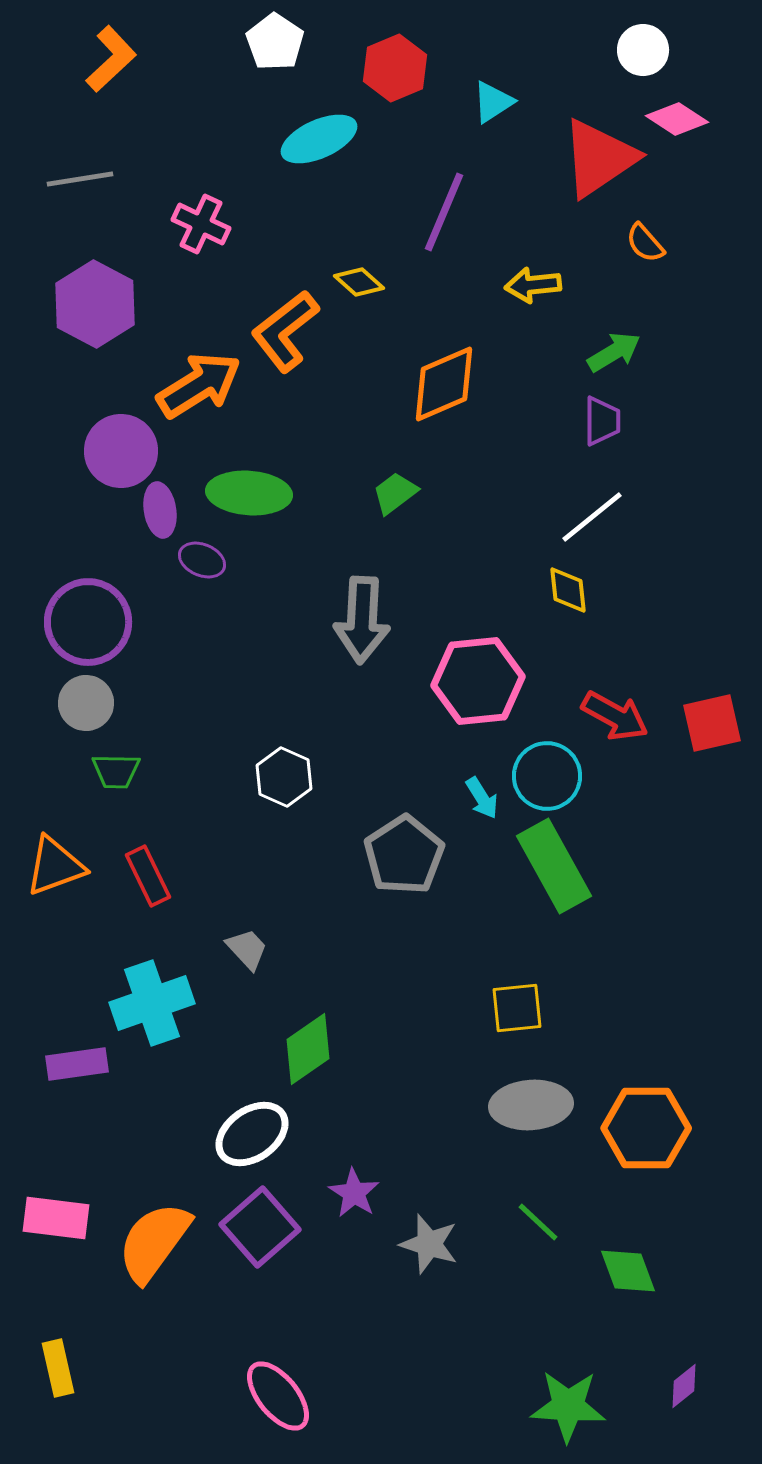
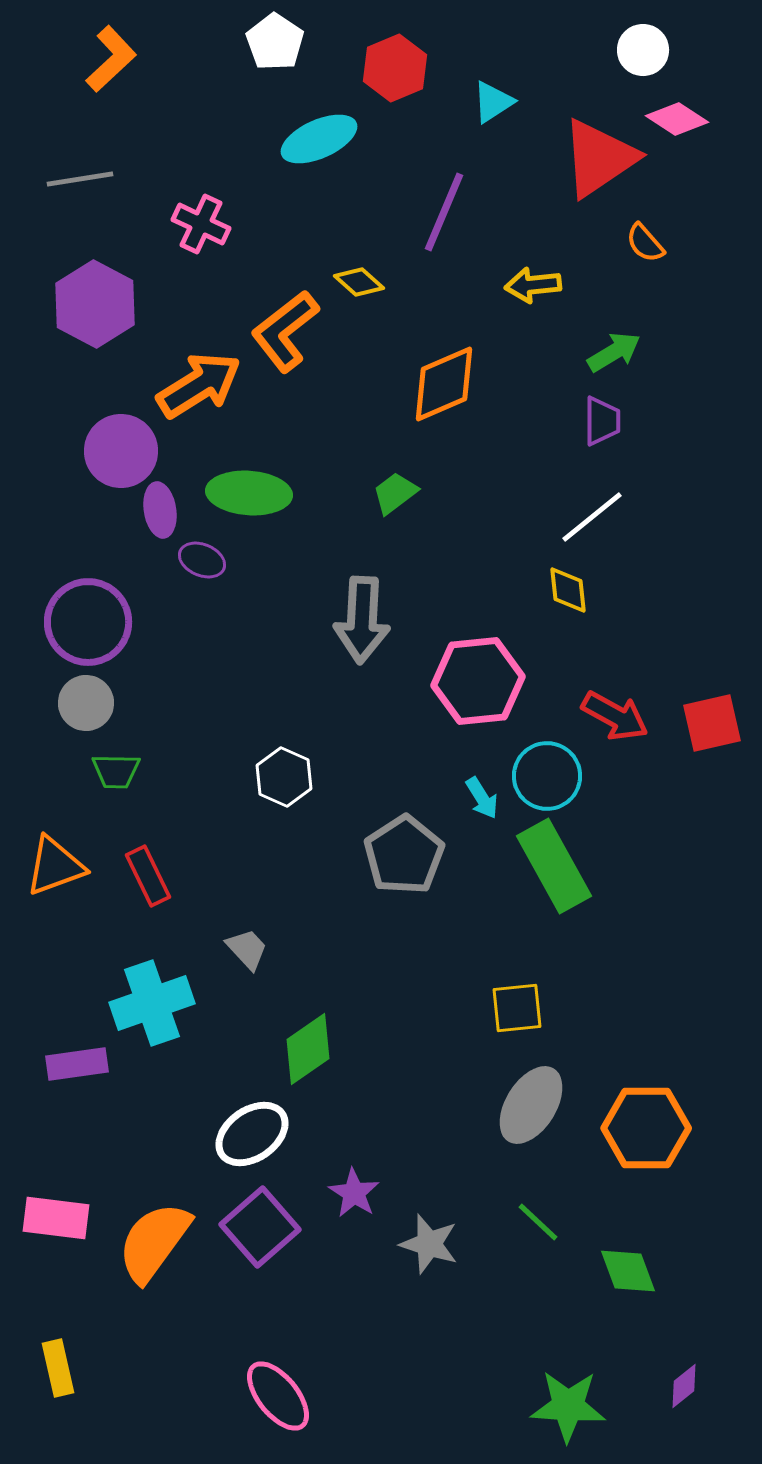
gray ellipse at (531, 1105): rotated 54 degrees counterclockwise
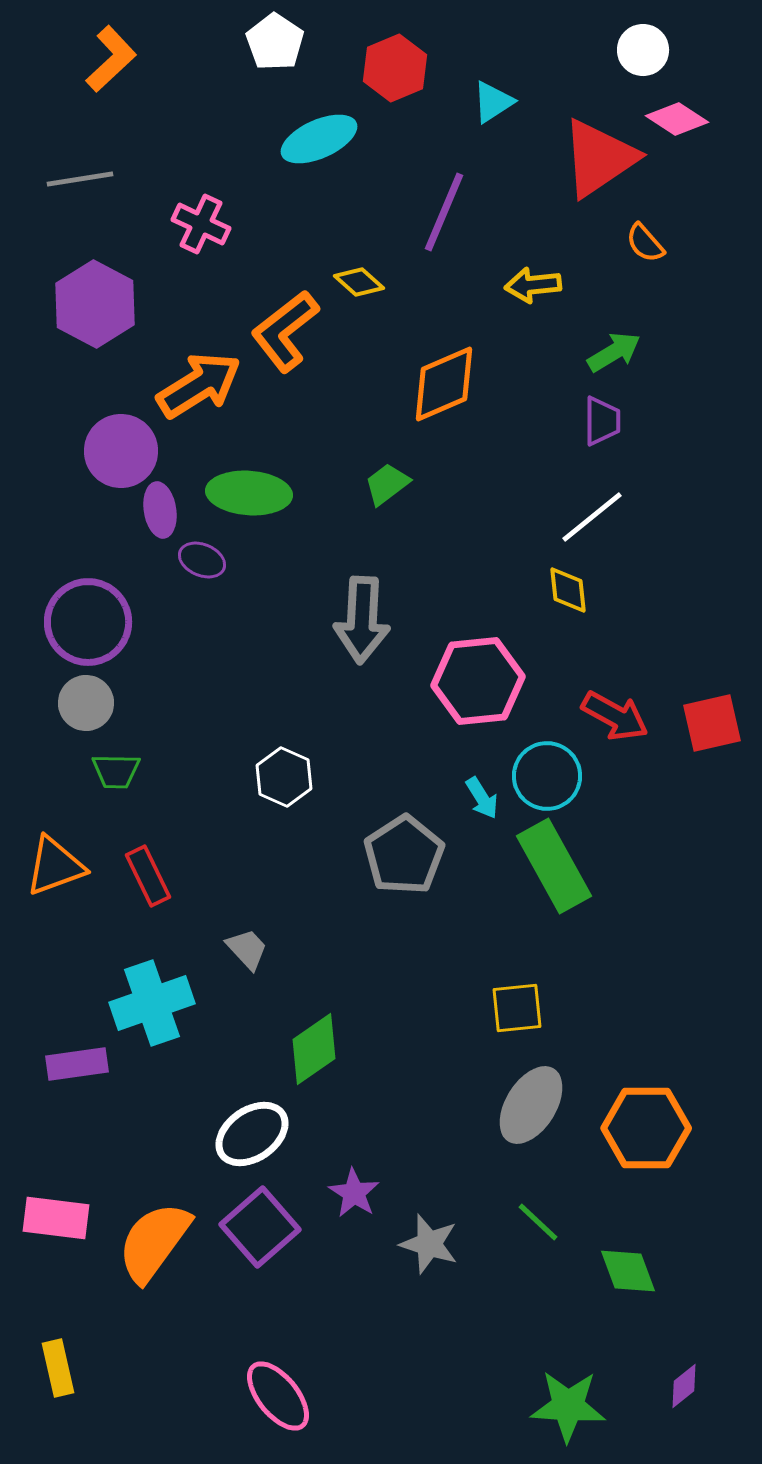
green trapezoid at (395, 493): moved 8 px left, 9 px up
green diamond at (308, 1049): moved 6 px right
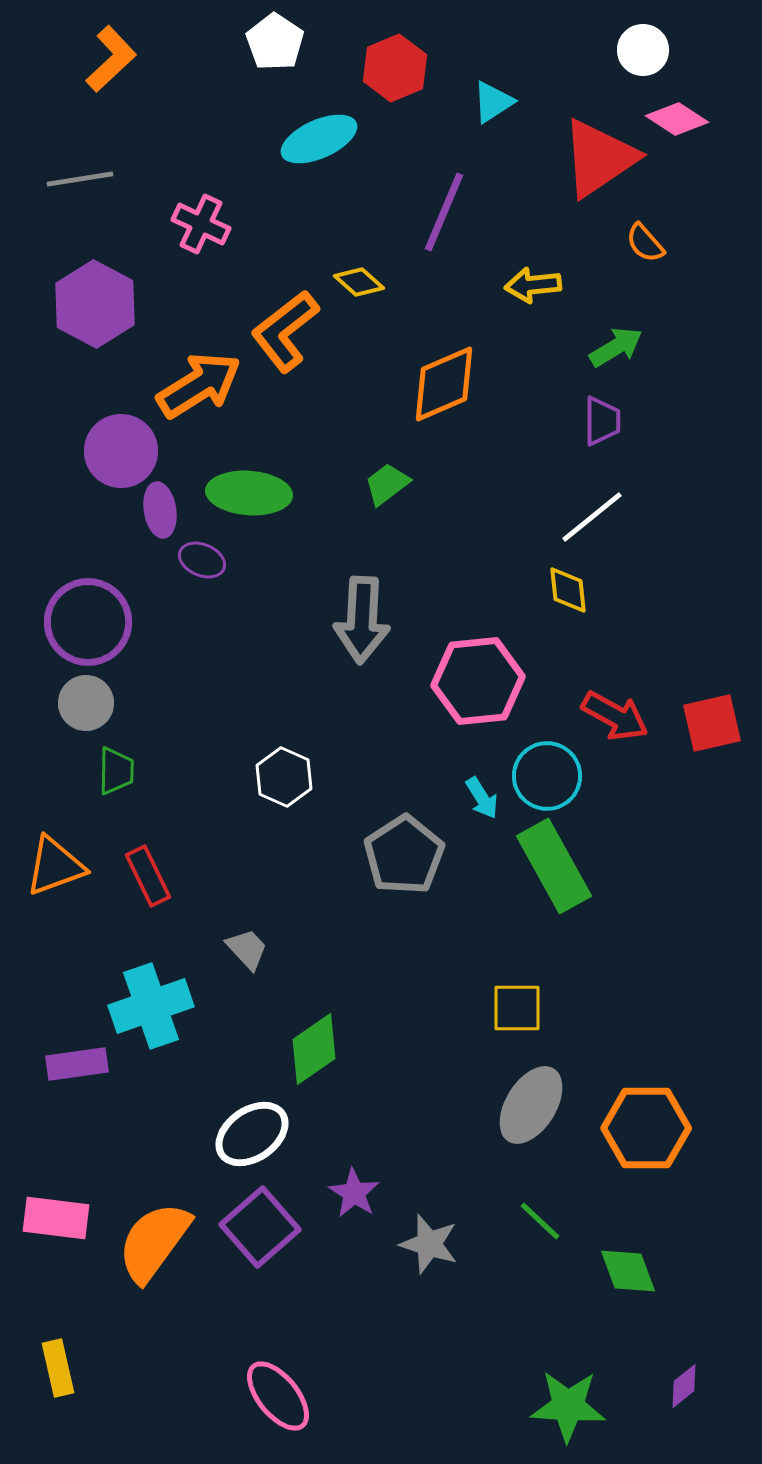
green arrow at (614, 352): moved 2 px right, 5 px up
green trapezoid at (116, 771): rotated 90 degrees counterclockwise
cyan cross at (152, 1003): moved 1 px left, 3 px down
yellow square at (517, 1008): rotated 6 degrees clockwise
green line at (538, 1222): moved 2 px right, 1 px up
